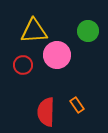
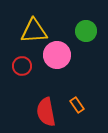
green circle: moved 2 px left
red circle: moved 1 px left, 1 px down
red semicircle: rotated 12 degrees counterclockwise
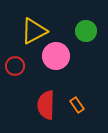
yellow triangle: rotated 24 degrees counterclockwise
pink circle: moved 1 px left, 1 px down
red circle: moved 7 px left
red semicircle: moved 7 px up; rotated 12 degrees clockwise
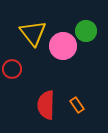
yellow triangle: moved 1 px left, 2 px down; rotated 40 degrees counterclockwise
pink circle: moved 7 px right, 10 px up
red circle: moved 3 px left, 3 px down
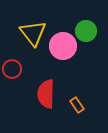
red semicircle: moved 11 px up
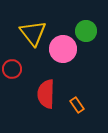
pink circle: moved 3 px down
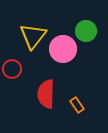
yellow triangle: moved 3 px down; rotated 16 degrees clockwise
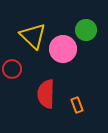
green circle: moved 1 px up
yellow triangle: rotated 24 degrees counterclockwise
orange rectangle: rotated 14 degrees clockwise
